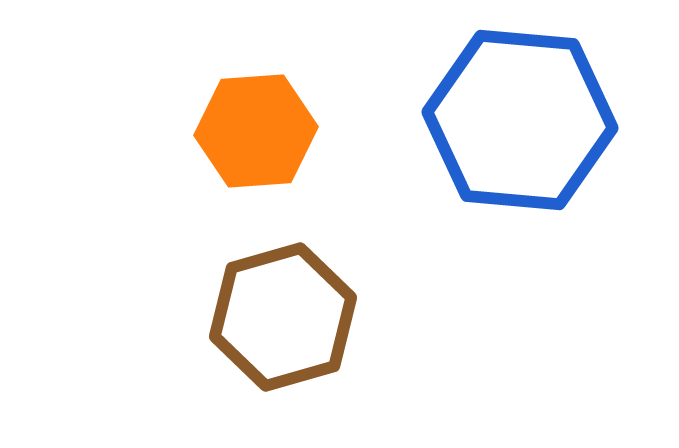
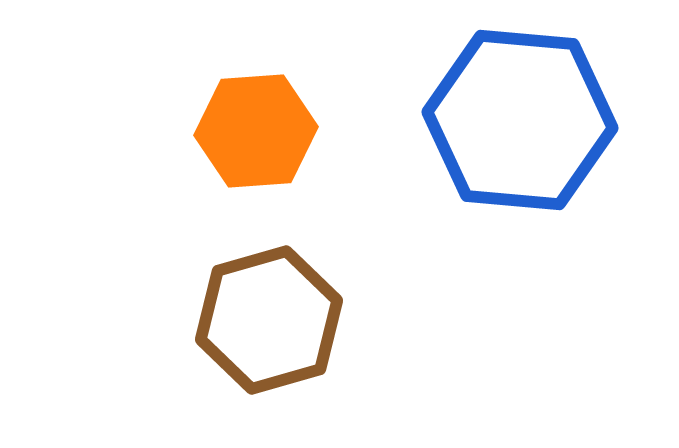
brown hexagon: moved 14 px left, 3 px down
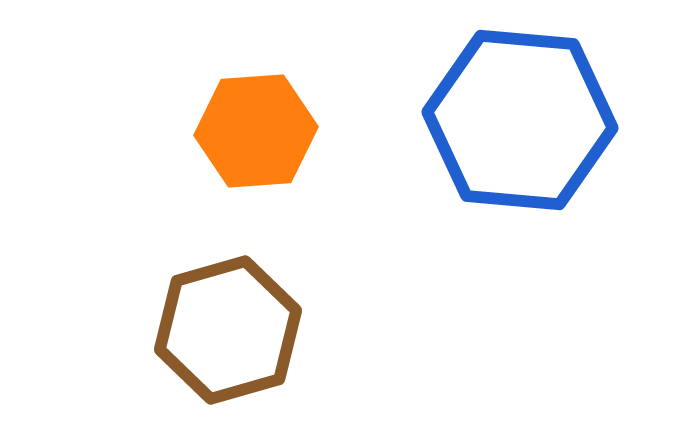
brown hexagon: moved 41 px left, 10 px down
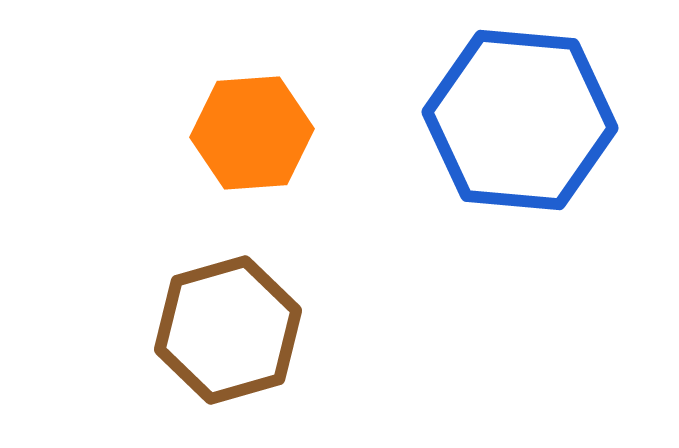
orange hexagon: moved 4 px left, 2 px down
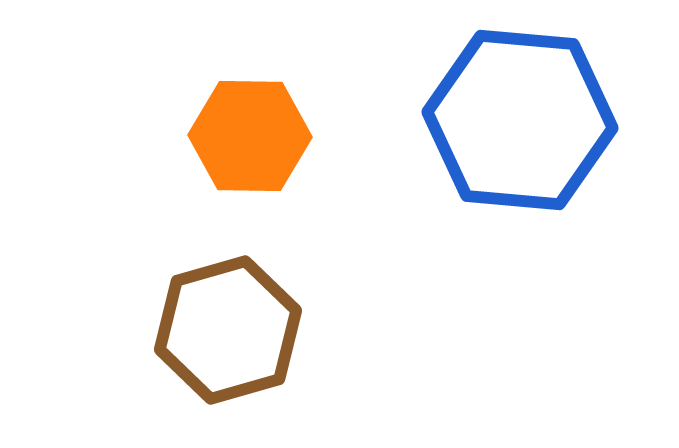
orange hexagon: moved 2 px left, 3 px down; rotated 5 degrees clockwise
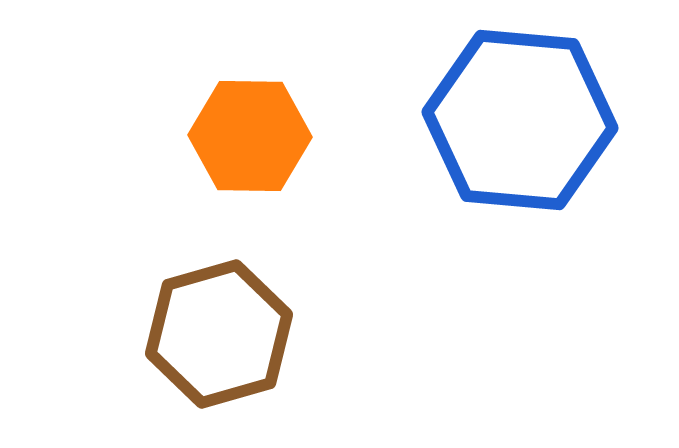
brown hexagon: moved 9 px left, 4 px down
